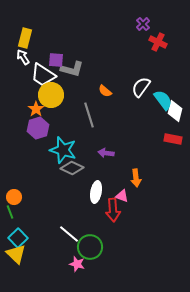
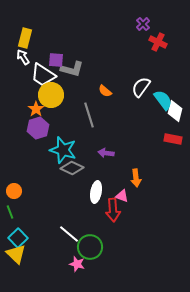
orange circle: moved 6 px up
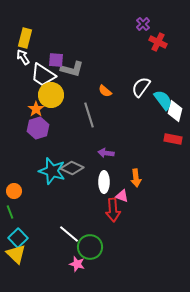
cyan star: moved 11 px left, 21 px down
white ellipse: moved 8 px right, 10 px up; rotated 10 degrees counterclockwise
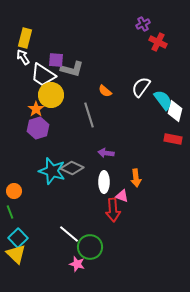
purple cross: rotated 16 degrees clockwise
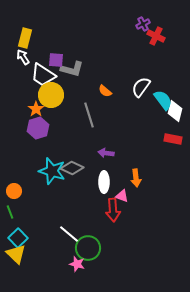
red cross: moved 2 px left, 6 px up
green circle: moved 2 px left, 1 px down
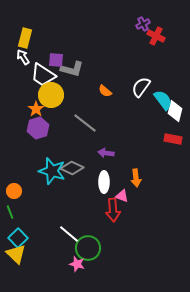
gray line: moved 4 px left, 8 px down; rotated 35 degrees counterclockwise
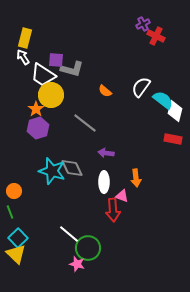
cyan semicircle: rotated 15 degrees counterclockwise
gray diamond: rotated 40 degrees clockwise
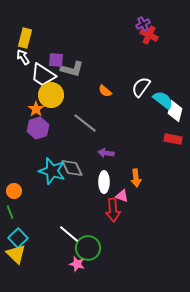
red cross: moved 7 px left, 1 px up
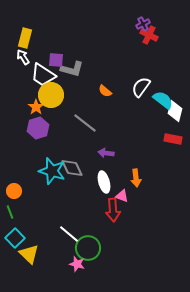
orange star: moved 2 px up
white ellipse: rotated 15 degrees counterclockwise
cyan square: moved 3 px left
yellow triangle: moved 13 px right
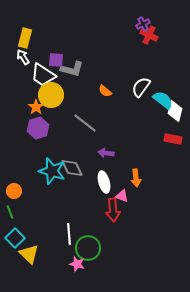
white line: rotated 45 degrees clockwise
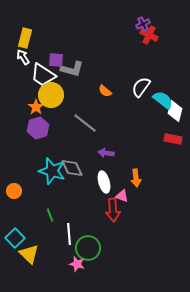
green line: moved 40 px right, 3 px down
